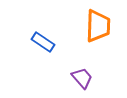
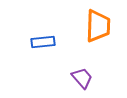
blue rectangle: rotated 40 degrees counterclockwise
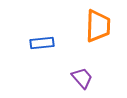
blue rectangle: moved 1 px left, 1 px down
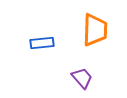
orange trapezoid: moved 3 px left, 4 px down
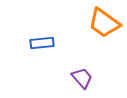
orange trapezoid: moved 9 px right, 7 px up; rotated 124 degrees clockwise
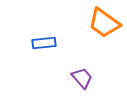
blue rectangle: moved 2 px right
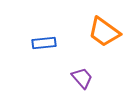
orange trapezoid: moved 9 px down
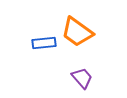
orange trapezoid: moved 27 px left
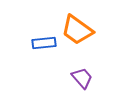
orange trapezoid: moved 2 px up
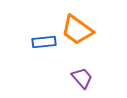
blue rectangle: moved 1 px up
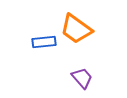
orange trapezoid: moved 1 px left, 1 px up
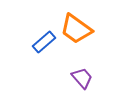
blue rectangle: rotated 35 degrees counterclockwise
